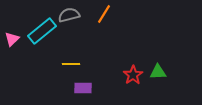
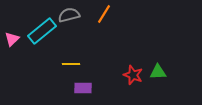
red star: rotated 18 degrees counterclockwise
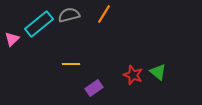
cyan rectangle: moved 3 px left, 7 px up
green triangle: rotated 42 degrees clockwise
purple rectangle: moved 11 px right; rotated 36 degrees counterclockwise
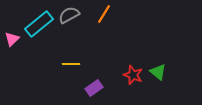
gray semicircle: rotated 15 degrees counterclockwise
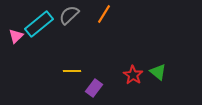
gray semicircle: rotated 15 degrees counterclockwise
pink triangle: moved 4 px right, 3 px up
yellow line: moved 1 px right, 7 px down
red star: rotated 12 degrees clockwise
purple rectangle: rotated 18 degrees counterclockwise
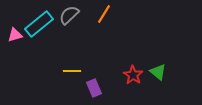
pink triangle: moved 1 px left, 1 px up; rotated 28 degrees clockwise
purple rectangle: rotated 60 degrees counterclockwise
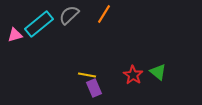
yellow line: moved 15 px right, 4 px down; rotated 12 degrees clockwise
